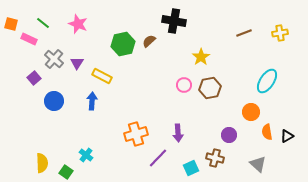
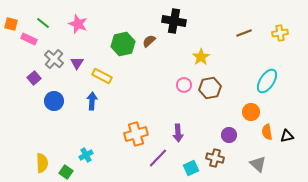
black triangle: rotated 16 degrees clockwise
cyan cross: rotated 24 degrees clockwise
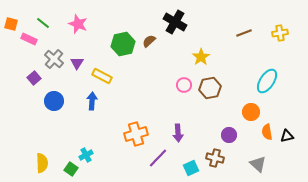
black cross: moved 1 px right, 1 px down; rotated 20 degrees clockwise
green square: moved 5 px right, 3 px up
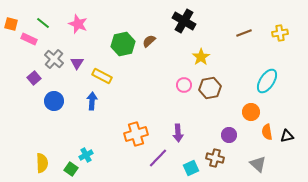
black cross: moved 9 px right, 1 px up
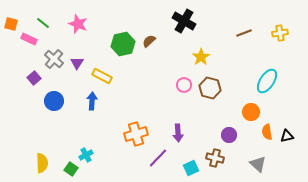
brown hexagon: rotated 25 degrees clockwise
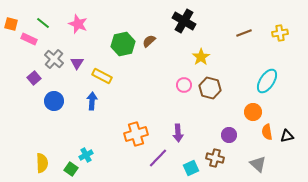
orange circle: moved 2 px right
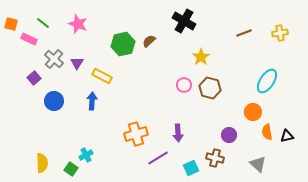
purple line: rotated 15 degrees clockwise
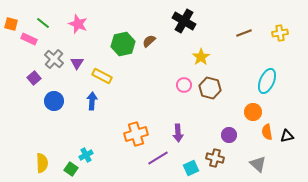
cyan ellipse: rotated 10 degrees counterclockwise
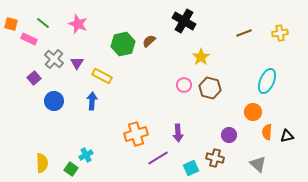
orange semicircle: rotated 14 degrees clockwise
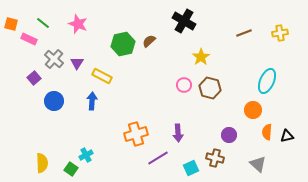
orange circle: moved 2 px up
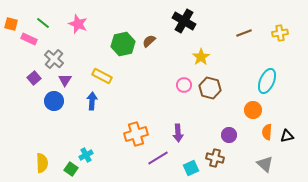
purple triangle: moved 12 px left, 17 px down
gray triangle: moved 7 px right
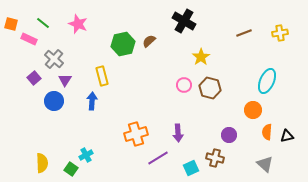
yellow rectangle: rotated 48 degrees clockwise
